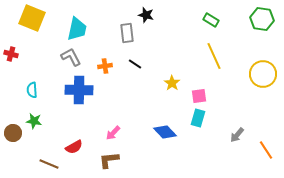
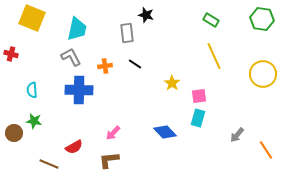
brown circle: moved 1 px right
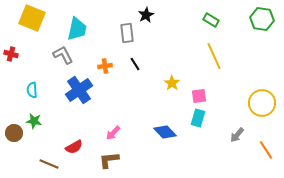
black star: rotated 28 degrees clockwise
gray L-shape: moved 8 px left, 2 px up
black line: rotated 24 degrees clockwise
yellow circle: moved 1 px left, 29 px down
blue cross: rotated 36 degrees counterclockwise
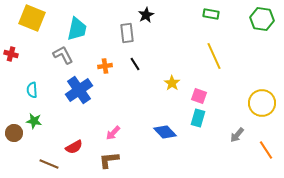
green rectangle: moved 6 px up; rotated 21 degrees counterclockwise
pink square: rotated 28 degrees clockwise
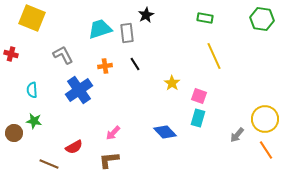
green rectangle: moved 6 px left, 4 px down
cyan trapezoid: moved 23 px right; rotated 120 degrees counterclockwise
yellow circle: moved 3 px right, 16 px down
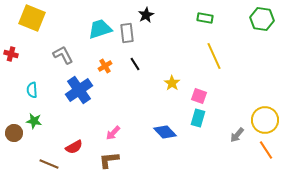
orange cross: rotated 24 degrees counterclockwise
yellow circle: moved 1 px down
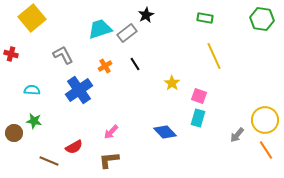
yellow square: rotated 28 degrees clockwise
gray rectangle: rotated 60 degrees clockwise
cyan semicircle: rotated 98 degrees clockwise
pink arrow: moved 2 px left, 1 px up
brown line: moved 3 px up
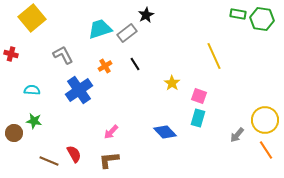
green rectangle: moved 33 px right, 4 px up
red semicircle: moved 7 px down; rotated 90 degrees counterclockwise
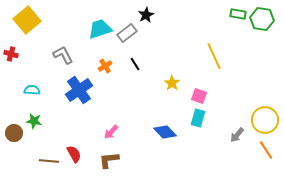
yellow square: moved 5 px left, 2 px down
brown line: rotated 18 degrees counterclockwise
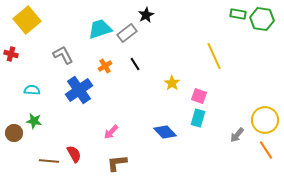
brown L-shape: moved 8 px right, 3 px down
